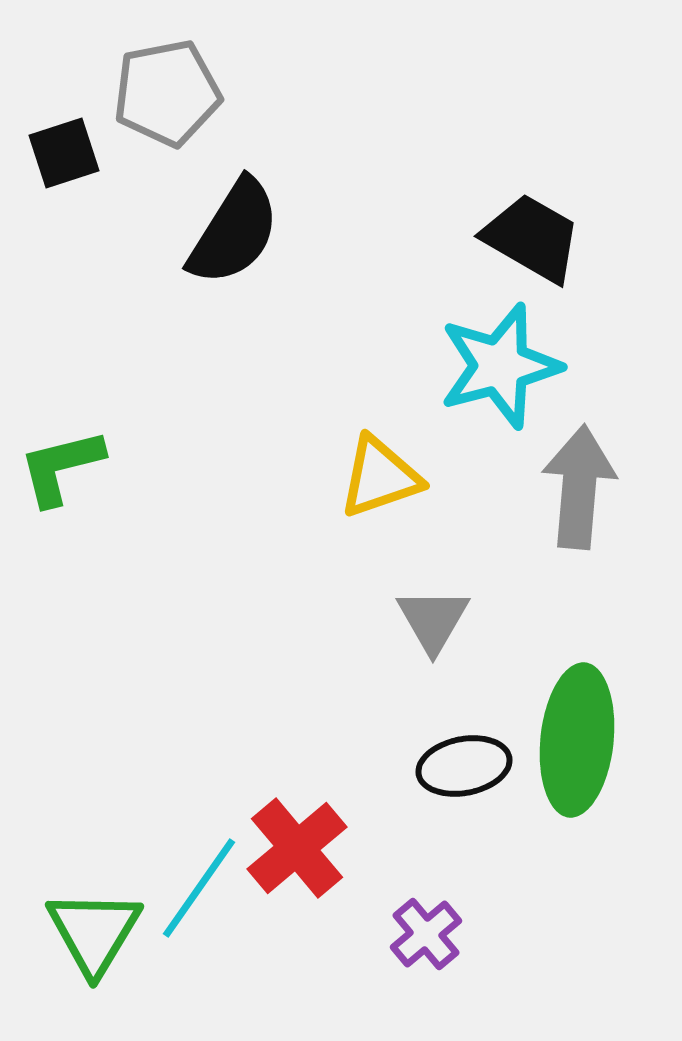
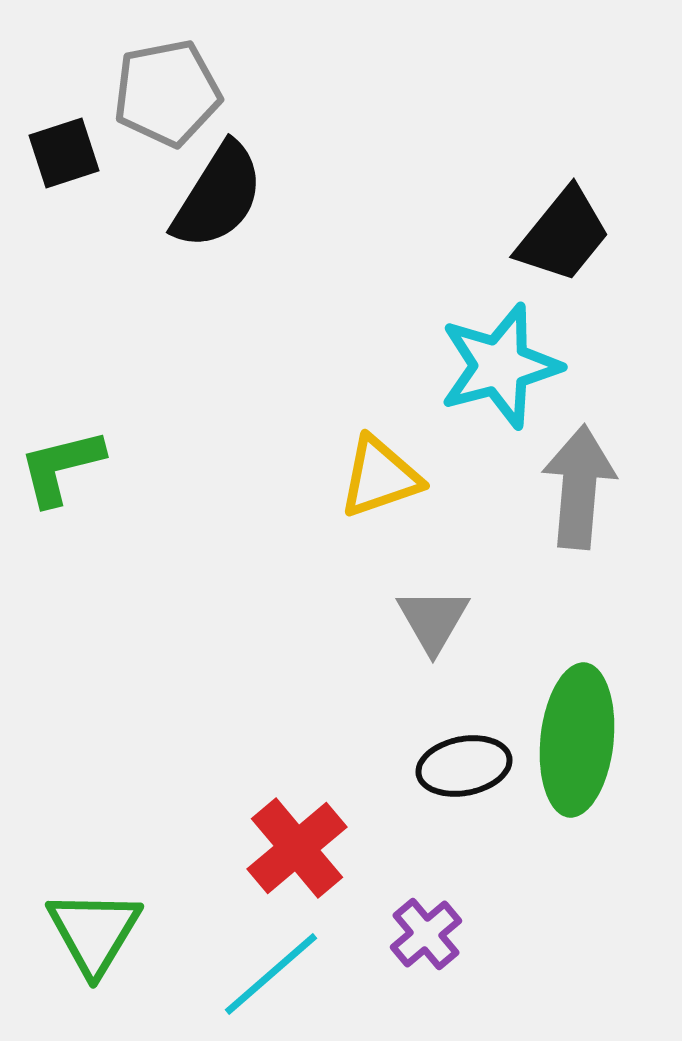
black semicircle: moved 16 px left, 36 px up
black trapezoid: moved 31 px right, 3 px up; rotated 99 degrees clockwise
cyan line: moved 72 px right, 86 px down; rotated 14 degrees clockwise
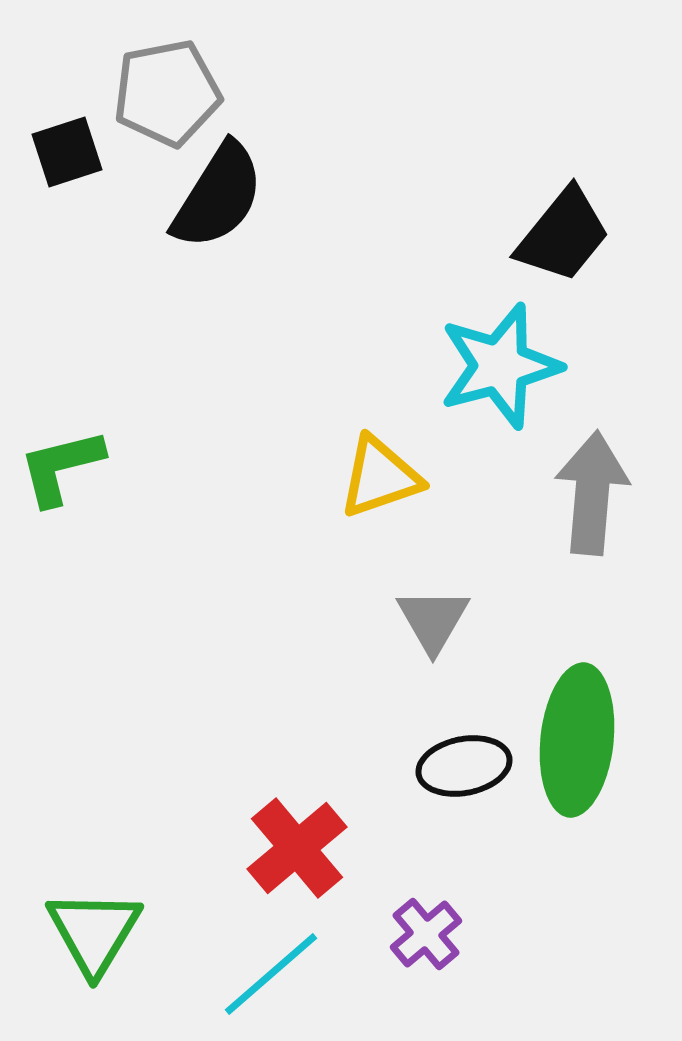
black square: moved 3 px right, 1 px up
gray arrow: moved 13 px right, 6 px down
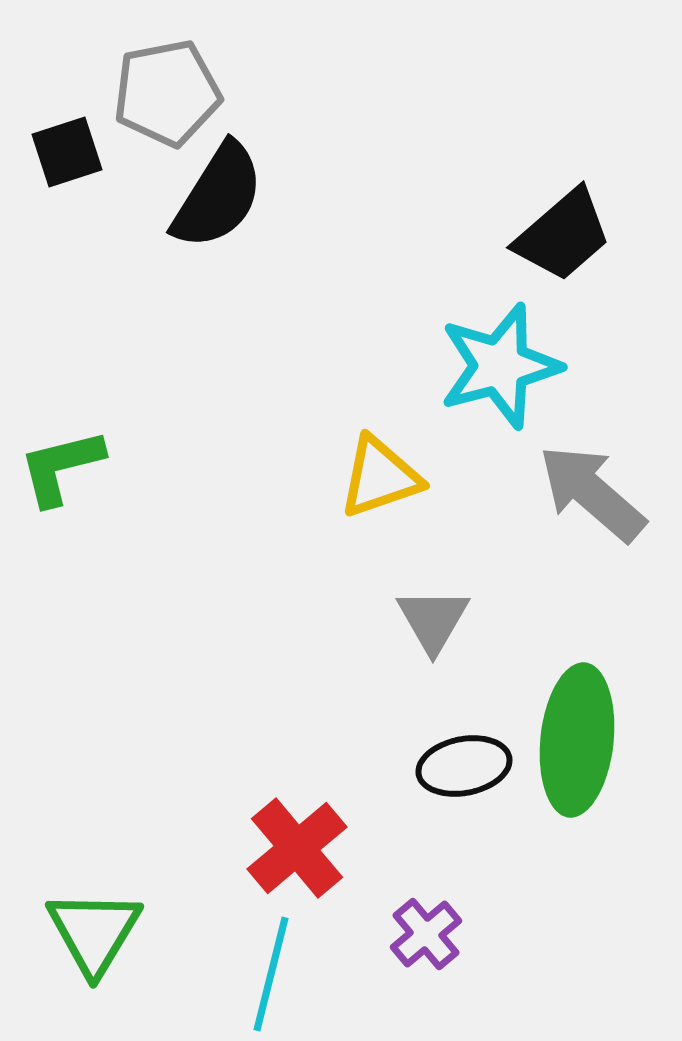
black trapezoid: rotated 10 degrees clockwise
gray arrow: rotated 54 degrees counterclockwise
cyan line: rotated 35 degrees counterclockwise
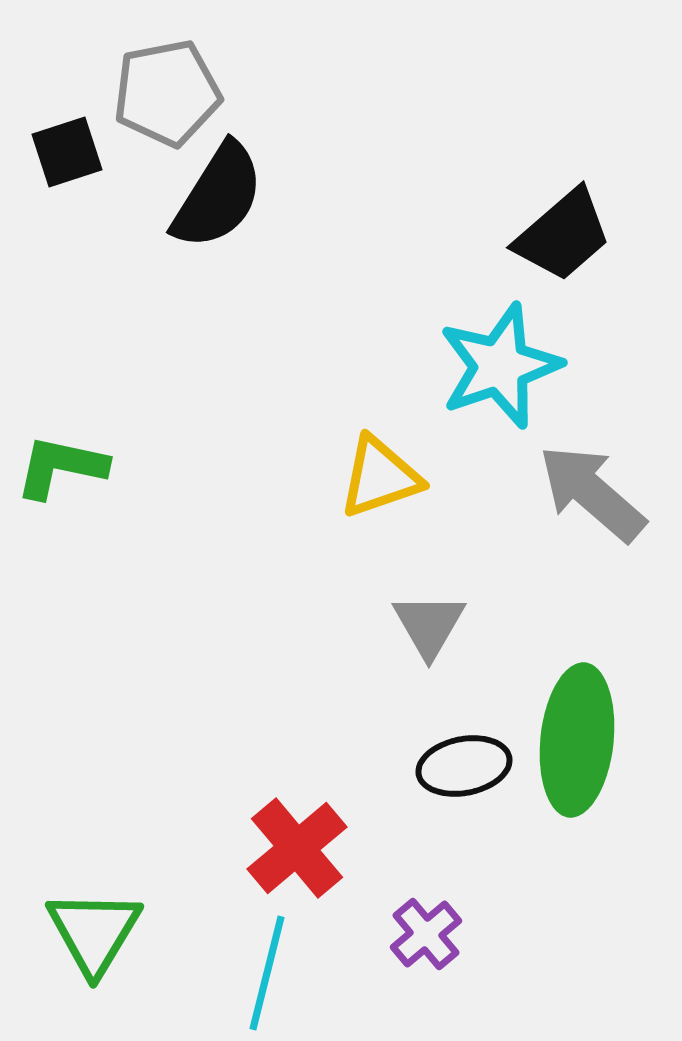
cyan star: rotated 4 degrees counterclockwise
green L-shape: rotated 26 degrees clockwise
gray triangle: moved 4 px left, 5 px down
cyan line: moved 4 px left, 1 px up
